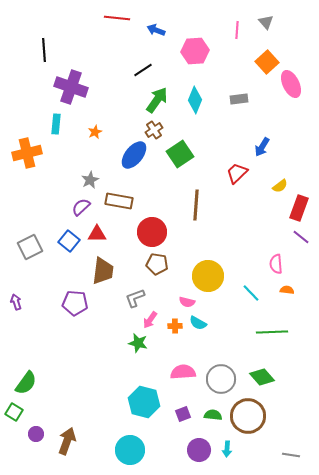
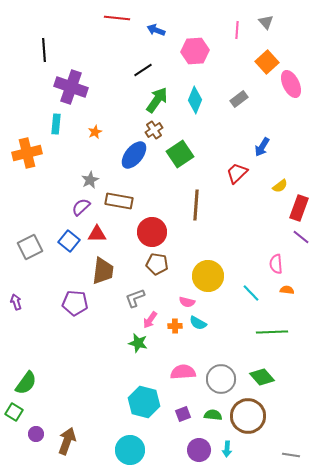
gray rectangle at (239, 99): rotated 30 degrees counterclockwise
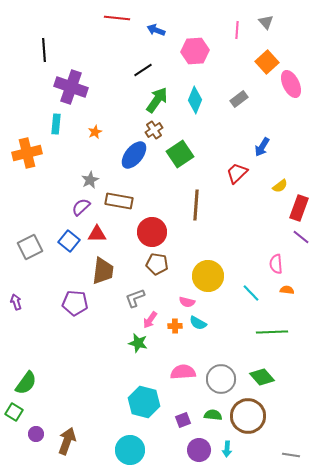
purple square at (183, 414): moved 6 px down
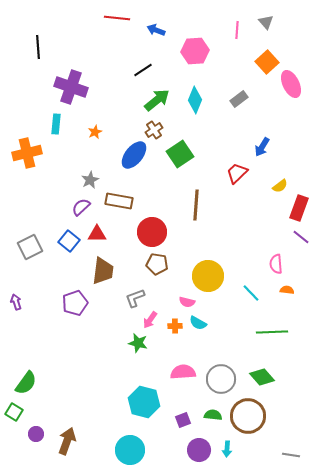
black line at (44, 50): moved 6 px left, 3 px up
green arrow at (157, 100): rotated 16 degrees clockwise
purple pentagon at (75, 303): rotated 25 degrees counterclockwise
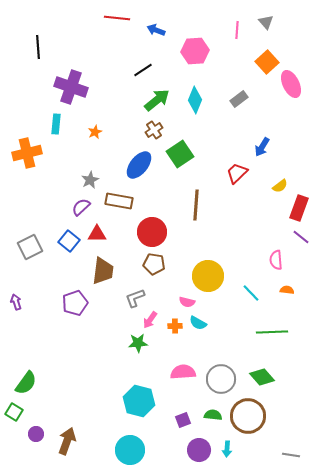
blue ellipse at (134, 155): moved 5 px right, 10 px down
brown pentagon at (157, 264): moved 3 px left
pink semicircle at (276, 264): moved 4 px up
green star at (138, 343): rotated 18 degrees counterclockwise
cyan hexagon at (144, 402): moved 5 px left, 1 px up
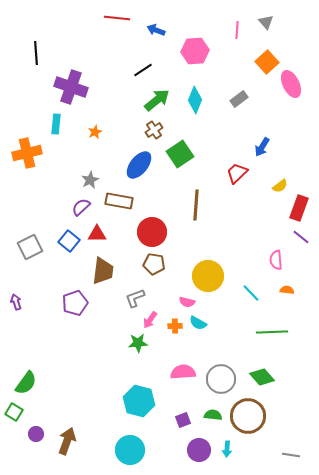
black line at (38, 47): moved 2 px left, 6 px down
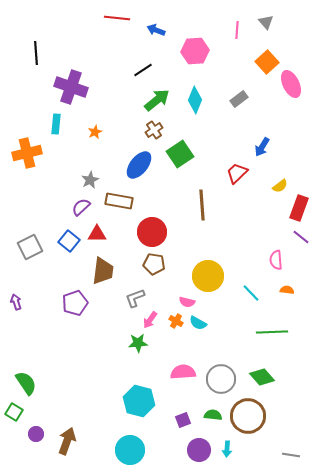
brown line at (196, 205): moved 6 px right; rotated 8 degrees counterclockwise
orange cross at (175, 326): moved 1 px right, 5 px up; rotated 32 degrees clockwise
green semicircle at (26, 383): rotated 70 degrees counterclockwise
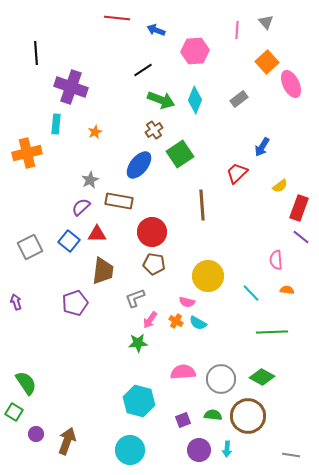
green arrow at (157, 100): moved 4 px right; rotated 60 degrees clockwise
green diamond at (262, 377): rotated 20 degrees counterclockwise
